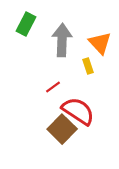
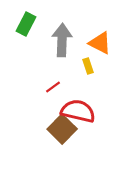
orange triangle: rotated 20 degrees counterclockwise
red semicircle: rotated 20 degrees counterclockwise
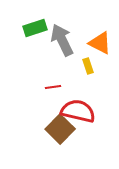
green rectangle: moved 9 px right, 4 px down; rotated 45 degrees clockwise
gray arrow: rotated 28 degrees counterclockwise
red line: rotated 28 degrees clockwise
brown square: moved 2 px left
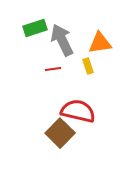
orange triangle: rotated 35 degrees counterclockwise
red line: moved 18 px up
brown square: moved 4 px down
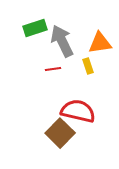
gray arrow: moved 1 px down
